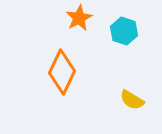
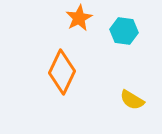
cyan hexagon: rotated 12 degrees counterclockwise
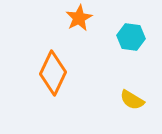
cyan hexagon: moved 7 px right, 6 px down
orange diamond: moved 9 px left, 1 px down
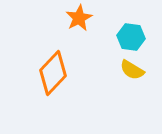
orange diamond: rotated 18 degrees clockwise
yellow semicircle: moved 30 px up
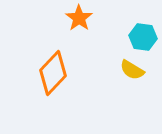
orange star: rotated 8 degrees counterclockwise
cyan hexagon: moved 12 px right
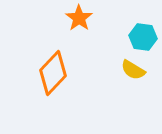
yellow semicircle: moved 1 px right
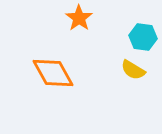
orange diamond: rotated 72 degrees counterclockwise
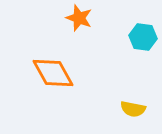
orange star: rotated 16 degrees counterclockwise
yellow semicircle: moved 39 px down; rotated 20 degrees counterclockwise
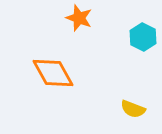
cyan hexagon: rotated 20 degrees clockwise
yellow semicircle: rotated 10 degrees clockwise
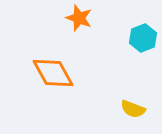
cyan hexagon: moved 1 px down; rotated 12 degrees clockwise
